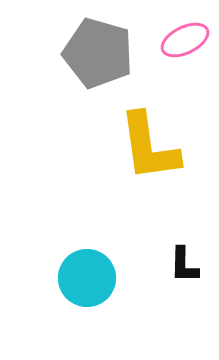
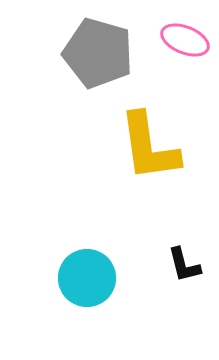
pink ellipse: rotated 48 degrees clockwise
black L-shape: rotated 15 degrees counterclockwise
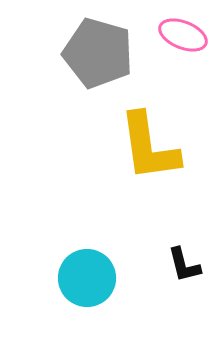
pink ellipse: moved 2 px left, 5 px up
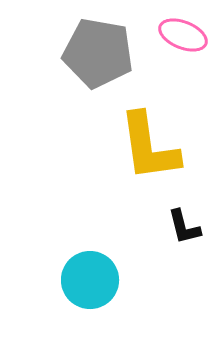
gray pentagon: rotated 6 degrees counterclockwise
black L-shape: moved 38 px up
cyan circle: moved 3 px right, 2 px down
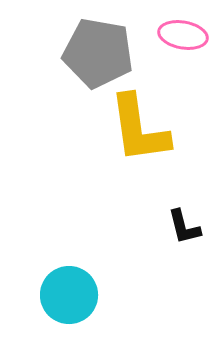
pink ellipse: rotated 12 degrees counterclockwise
yellow L-shape: moved 10 px left, 18 px up
cyan circle: moved 21 px left, 15 px down
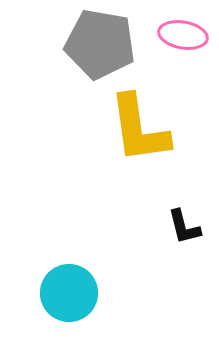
gray pentagon: moved 2 px right, 9 px up
cyan circle: moved 2 px up
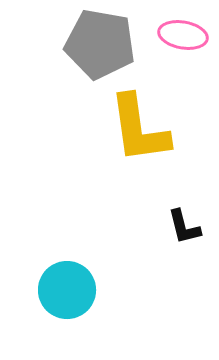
cyan circle: moved 2 px left, 3 px up
